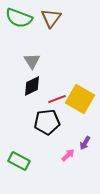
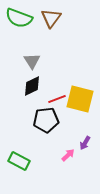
yellow square: rotated 16 degrees counterclockwise
black pentagon: moved 1 px left, 2 px up
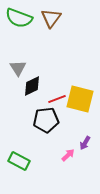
gray triangle: moved 14 px left, 7 px down
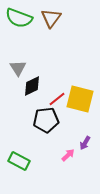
red line: rotated 18 degrees counterclockwise
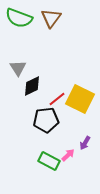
yellow square: rotated 12 degrees clockwise
green rectangle: moved 30 px right
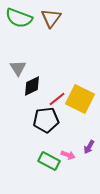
purple arrow: moved 4 px right, 4 px down
pink arrow: rotated 64 degrees clockwise
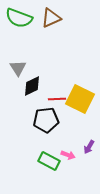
brown triangle: rotated 30 degrees clockwise
red line: rotated 36 degrees clockwise
